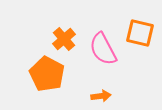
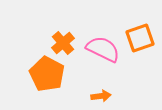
orange square: moved 5 px down; rotated 32 degrees counterclockwise
orange cross: moved 1 px left, 4 px down
pink semicircle: rotated 144 degrees clockwise
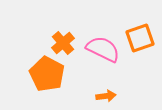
orange arrow: moved 5 px right
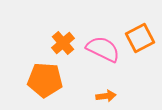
orange square: rotated 8 degrees counterclockwise
orange pentagon: moved 2 px left, 6 px down; rotated 24 degrees counterclockwise
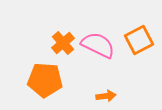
orange square: moved 1 px left, 2 px down
pink semicircle: moved 5 px left, 4 px up
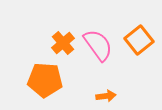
orange square: rotated 12 degrees counterclockwise
pink semicircle: rotated 28 degrees clockwise
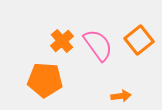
orange cross: moved 1 px left, 2 px up
orange arrow: moved 15 px right
